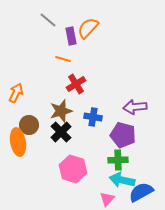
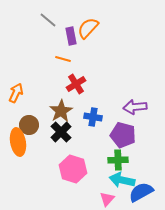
brown star: rotated 15 degrees counterclockwise
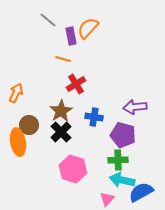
blue cross: moved 1 px right
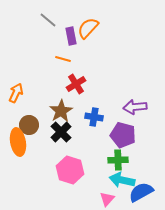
pink hexagon: moved 3 px left, 1 px down
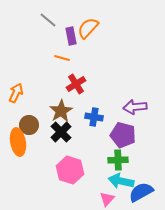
orange line: moved 1 px left, 1 px up
cyan arrow: moved 1 px left, 1 px down
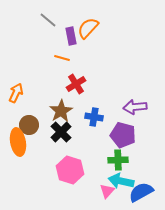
pink triangle: moved 8 px up
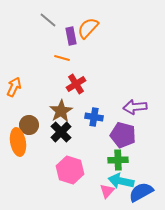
orange arrow: moved 2 px left, 6 px up
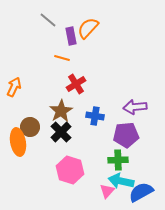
blue cross: moved 1 px right, 1 px up
brown circle: moved 1 px right, 2 px down
purple pentagon: moved 3 px right; rotated 20 degrees counterclockwise
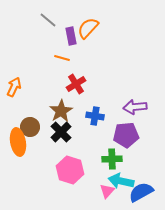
green cross: moved 6 px left, 1 px up
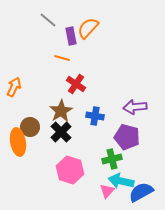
red cross: rotated 24 degrees counterclockwise
purple pentagon: moved 1 px right, 2 px down; rotated 20 degrees clockwise
green cross: rotated 12 degrees counterclockwise
